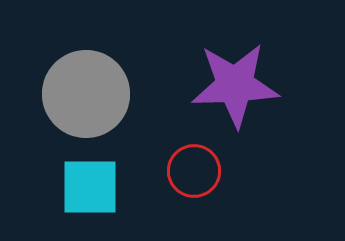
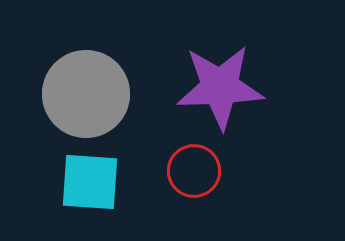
purple star: moved 15 px left, 2 px down
cyan square: moved 5 px up; rotated 4 degrees clockwise
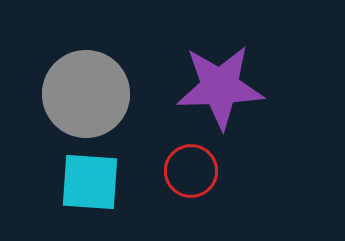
red circle: moved 3 px left
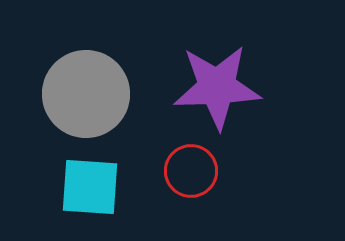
purple star: moved 3 px left
cyan square: moved 5 px down
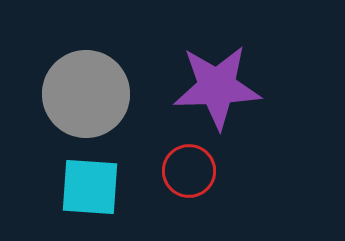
red circle: moved 2 px left
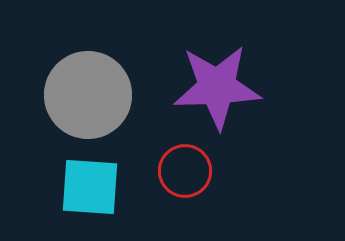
gray circle: moved 2 px right, 1 px down
red circle: moved 4 px left
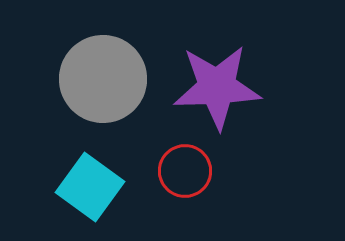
gray circle: moved 15 px right, 16 px up
cyan square: rotated 32 degrees clockwise
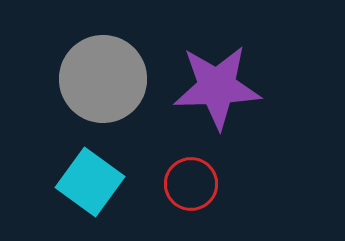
red circle: moved 6 px right, 13 px down
cyan square: moved 5 px up
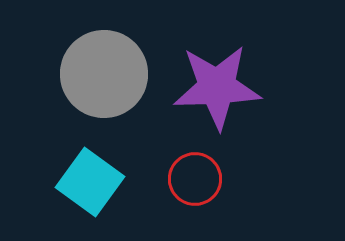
gray circle: moved 1 px right, 5 px up
red circle: moved 4 px right, 5 px up
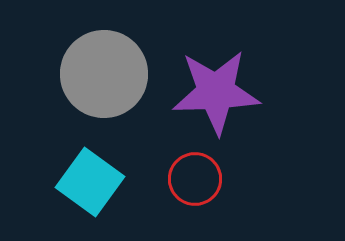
purple star: moved 1 px left, 5 px down
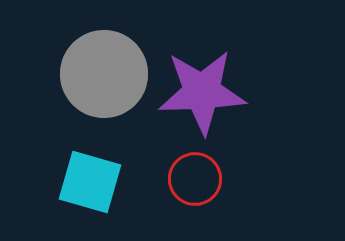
purple star: moved 14 px left
cyan square: rotated 20 degrees counterclockwise
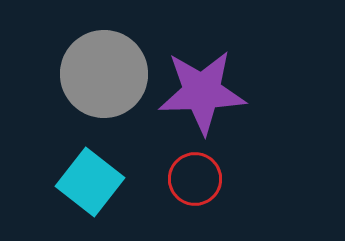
cyan square: rotated 22 degrees clockwise
